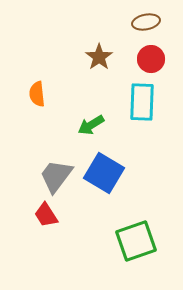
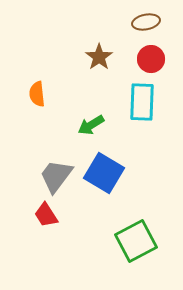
green square: rotated 9 degrees counterclockwise
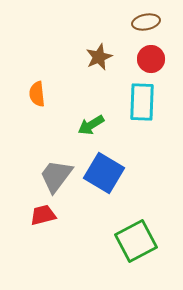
brown star: rotated 12 degrees clockwise
red trapezoid: moved 3 px left; rotated 108 degrees clockwise
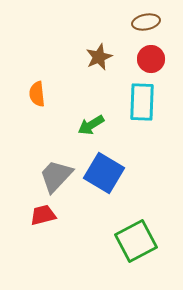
gray trapezoid: rotated 6 degrees clockwise
